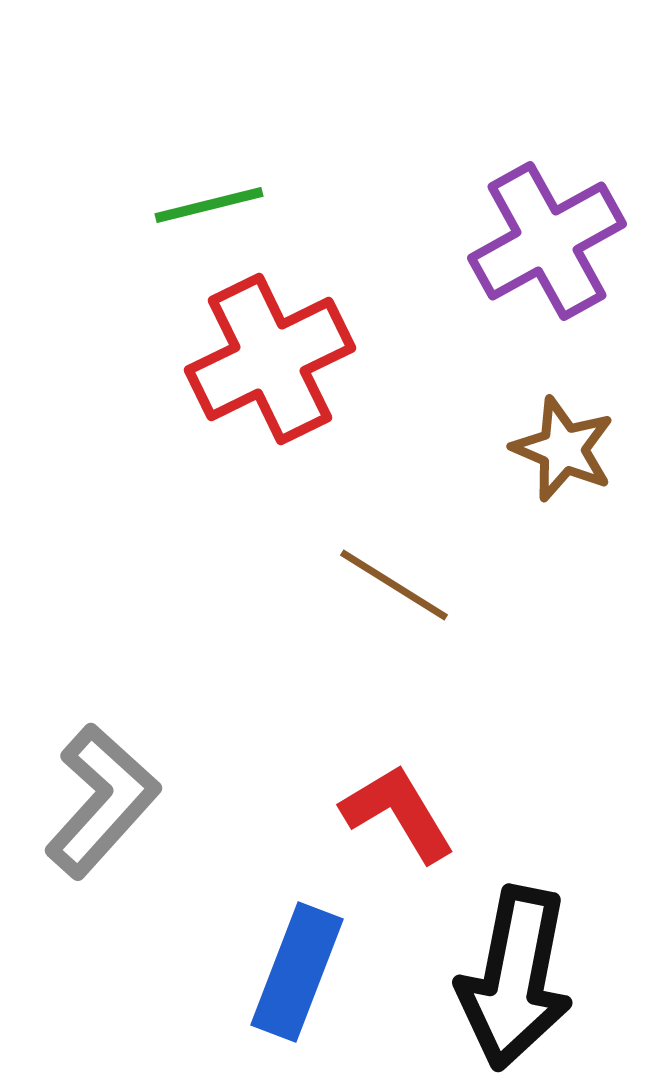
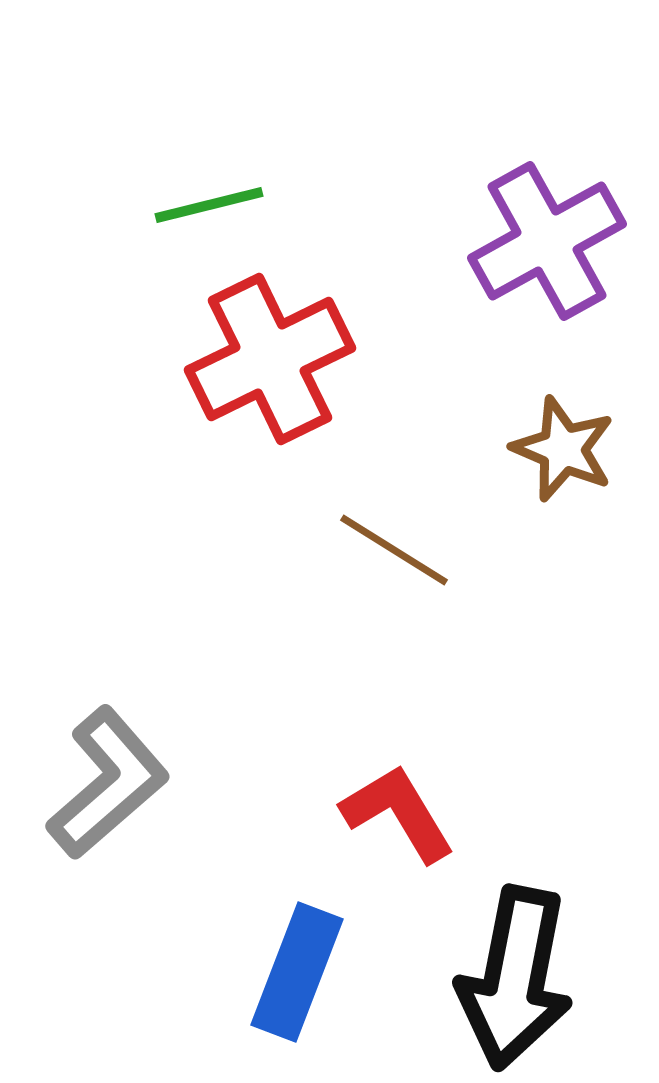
brown line: moved 35 px up
gray L-shape: moved 6 px right, 18 px up; rotated 7 degrees clockwise
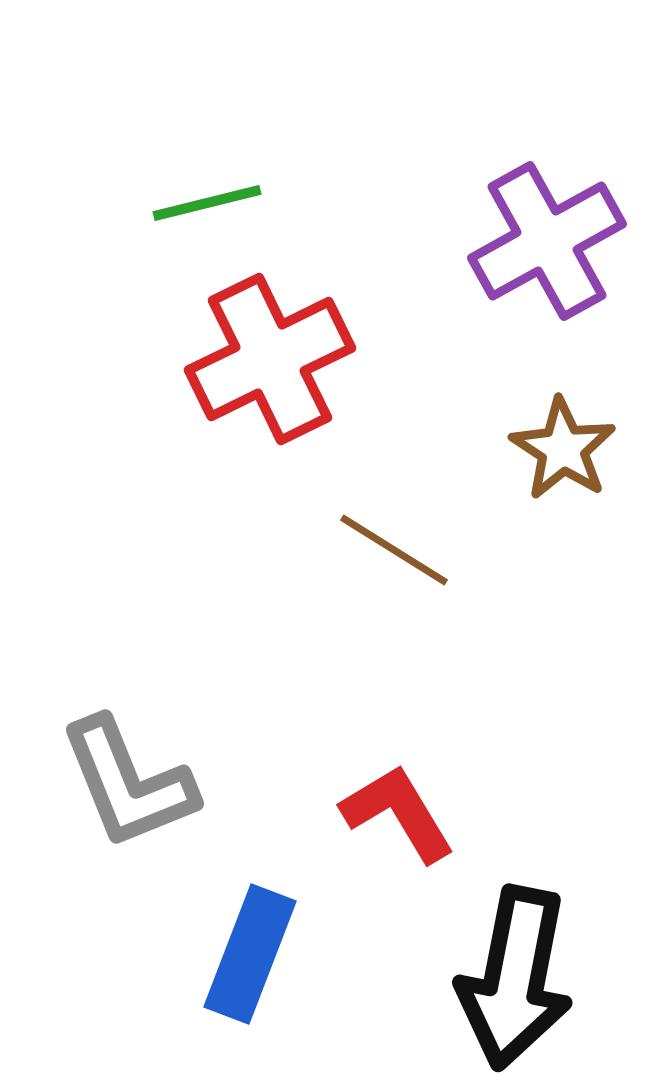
green line: moved 2 px left, 2 px up
brown star: rotated 10 degrees clockwise
gray L-shape: moved 20 px right; rotated 109 degrees clockwise
blue rectangle: moved 47 px left, 18 px up
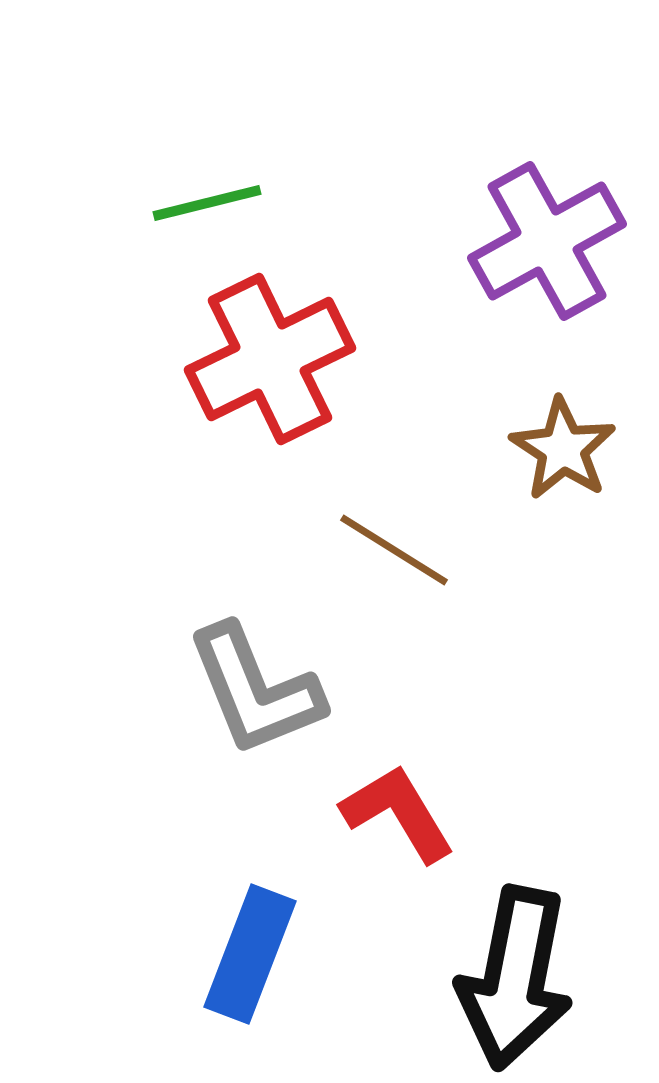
gray L-shape: moved 127 px right, 93 px up
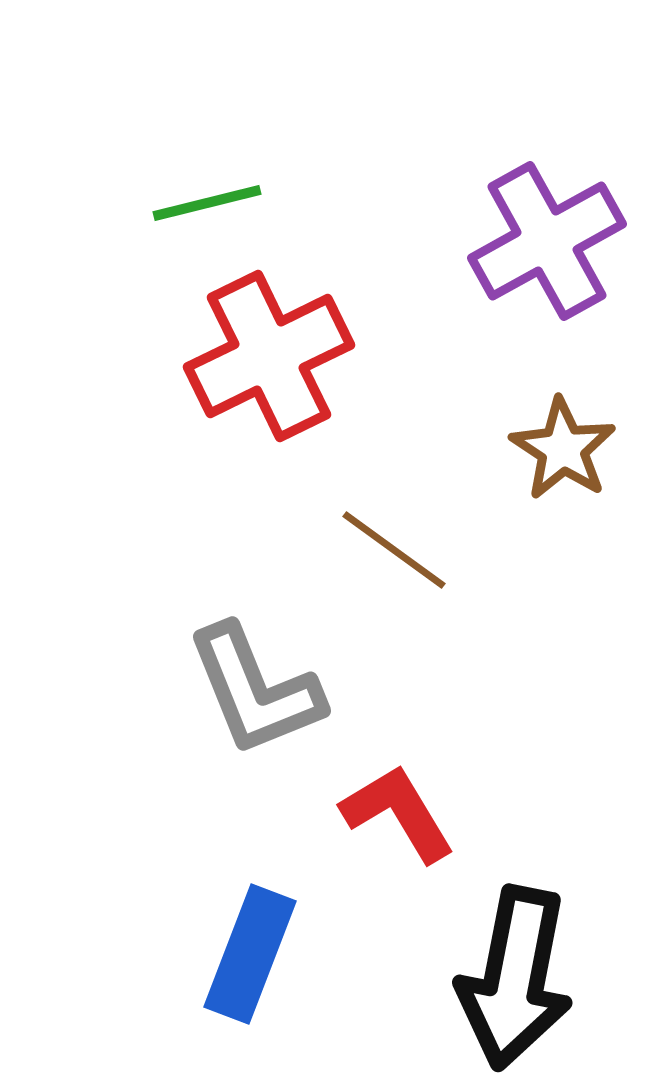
red cross: moved 1 px left, 3 px up
brown line: rotated 4 degrees clockwise
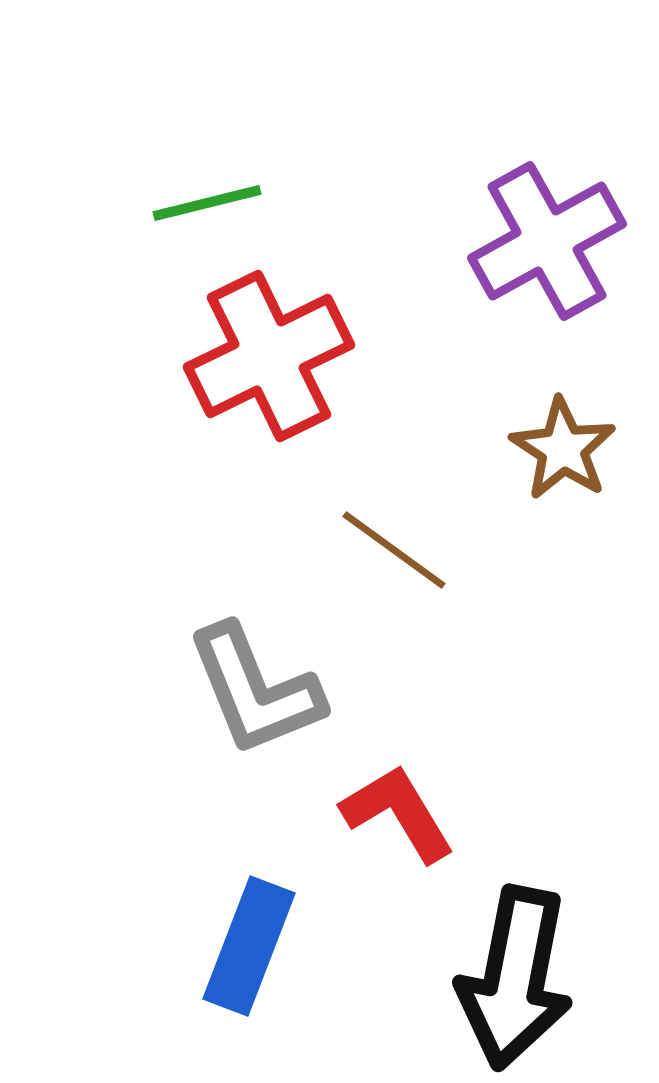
blue rectangle: moved 1 px left, 8 px up
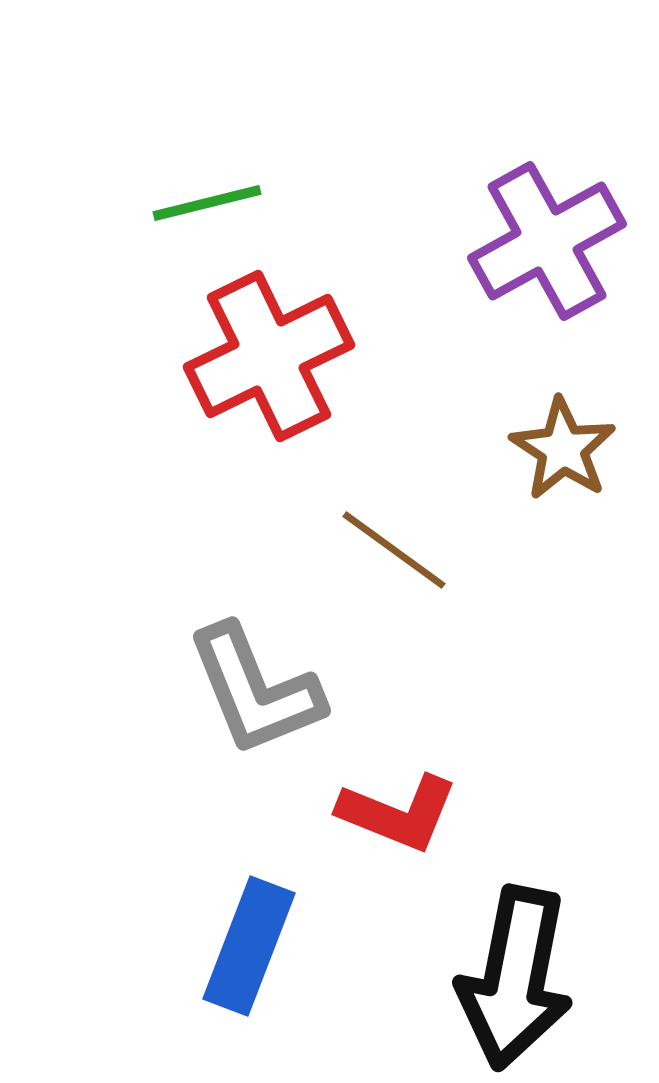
red L-shape: rotated 143 degrees clockwise
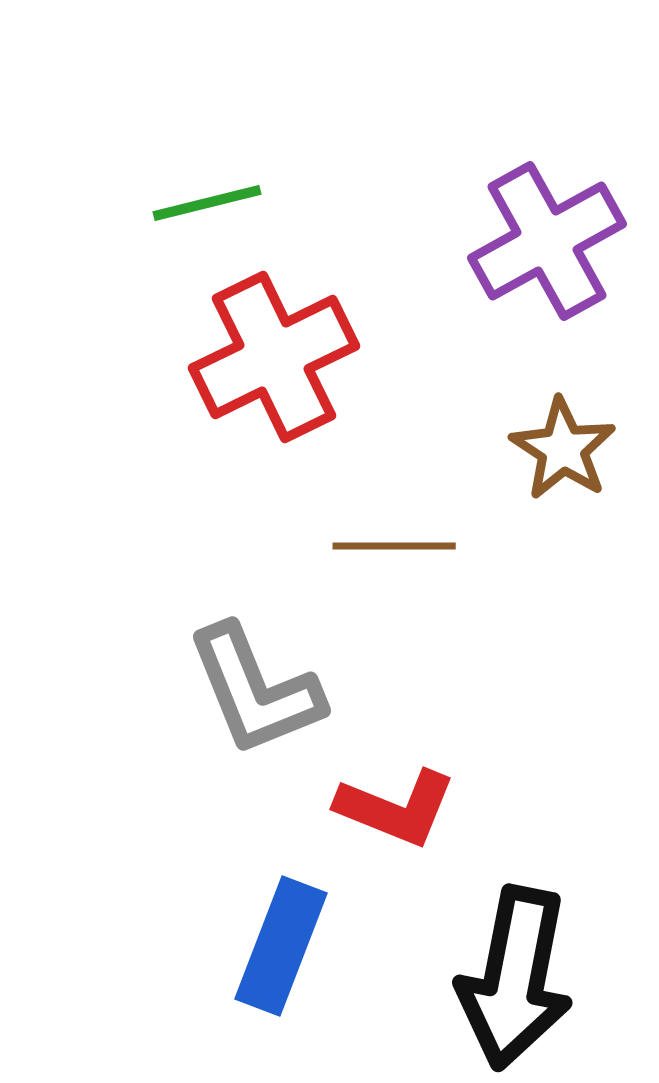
red cross: moved 5 px right, 1 px down
brown line: moved 4 px up; rotated 36 degrees counterclockwise
red L-shape: moved 2 px left, 5 px up
blue rectangle: moved 32 px right
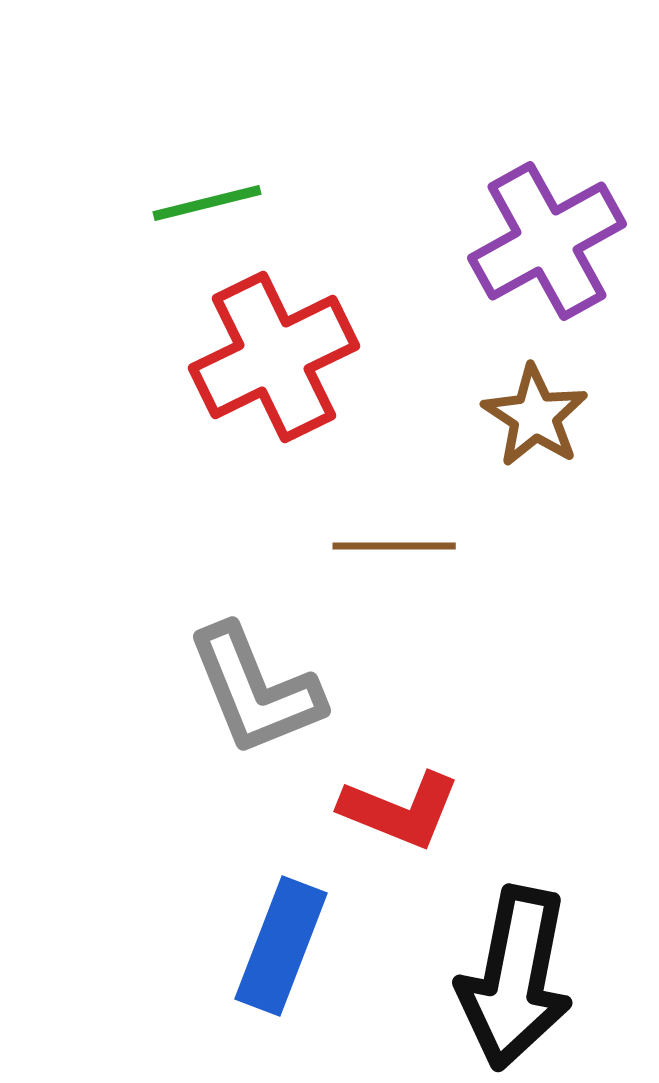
brown star: moved 28 px left, 33 px up
red L-shape: moved 4 px right, 2 px down
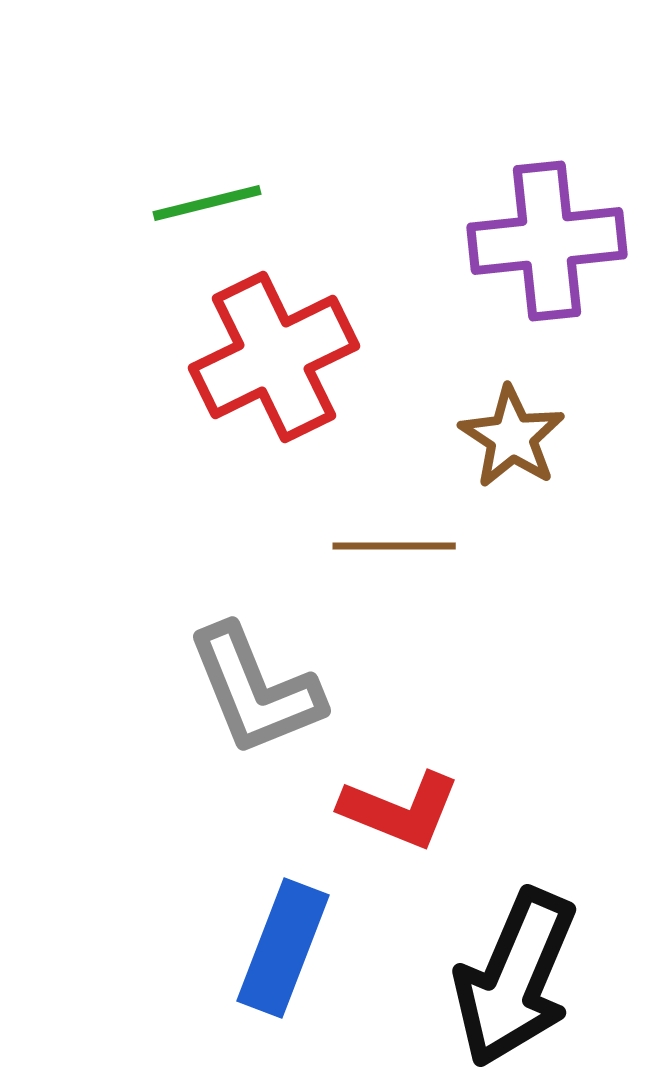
purple cross: rotated 23 degrees clockwise
brown star: moved 23 px left, 21 px down
blue rectangle: moved 2 px right, 2 px down
black arrow: rotated 12 degrees clockwise
